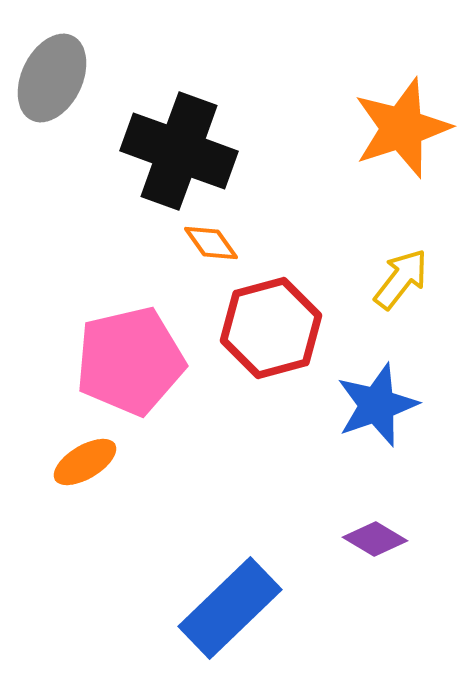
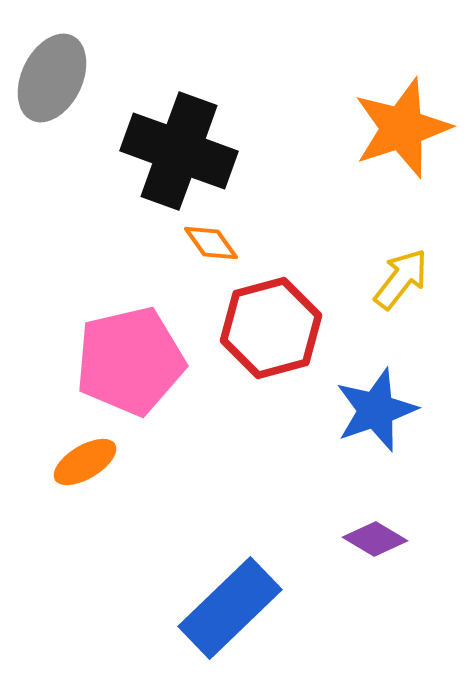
blue star: moved 1 px left, 5 px down
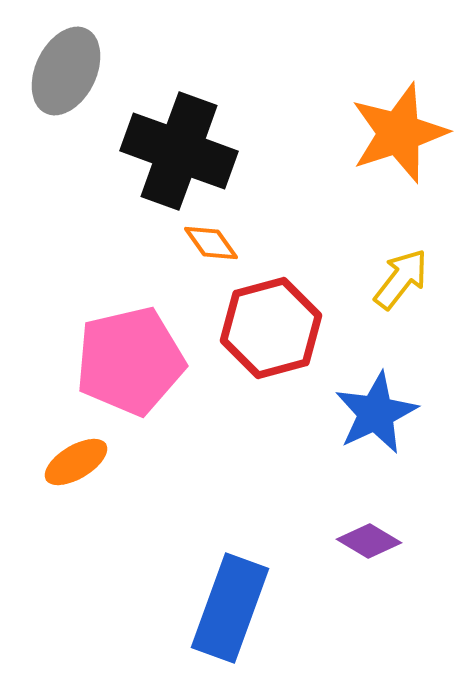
gray ellipse: moved 14 px right, 7 px up
orange star: moved 3 px left, 5 px down
blue star: moved 3 px down; rotated 6 degrees counterclockwise
orange ellipse: moved 9 px left
purple diamond: moved 6 px left, 2 px down
blue rectangle: rotated 26 degrees counterclockwise
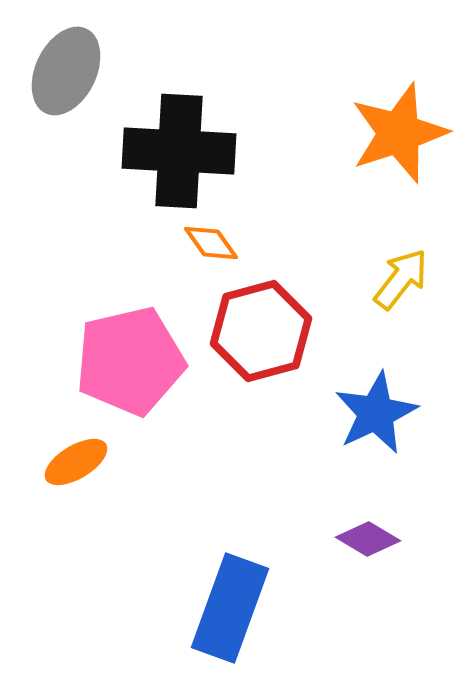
black cross: rotated 17 degrees counterclockwise
red hexagon: moved 10 px left, 3 px down
purple diamond: moved 1 px left, 2 px up
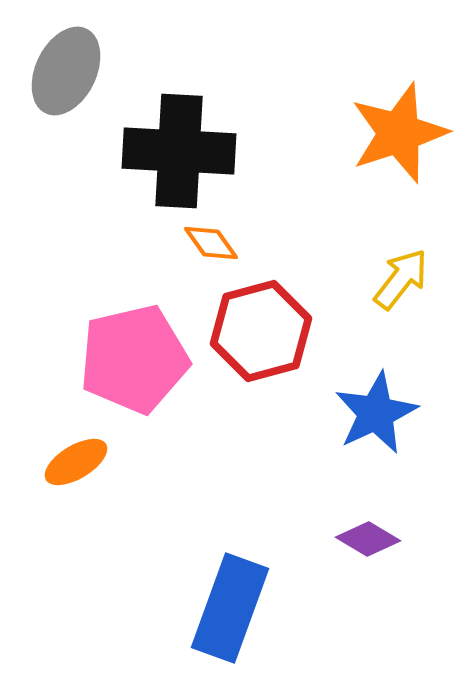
pink pentagon: moved 4 px right, 2 px up
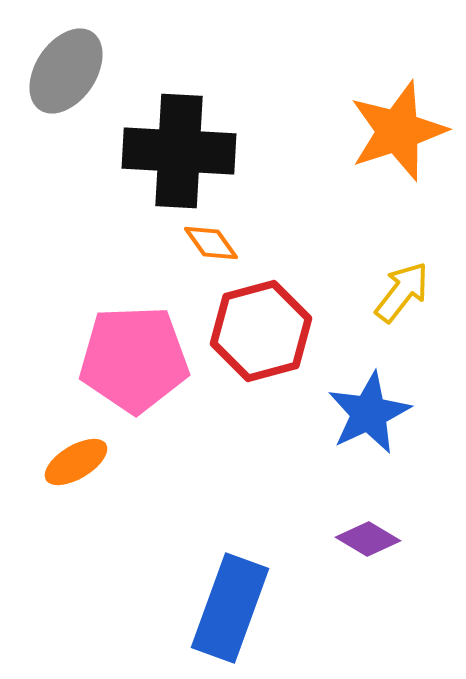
gray ellipse: rotated 8 degrees clockwise
orange star: moved 1 px left, 2 px up
yellow arrow: moved 1 px right, 13 px down
pink pentagon: rotated 11 degrees clockwise
blue star: moved 7 px left
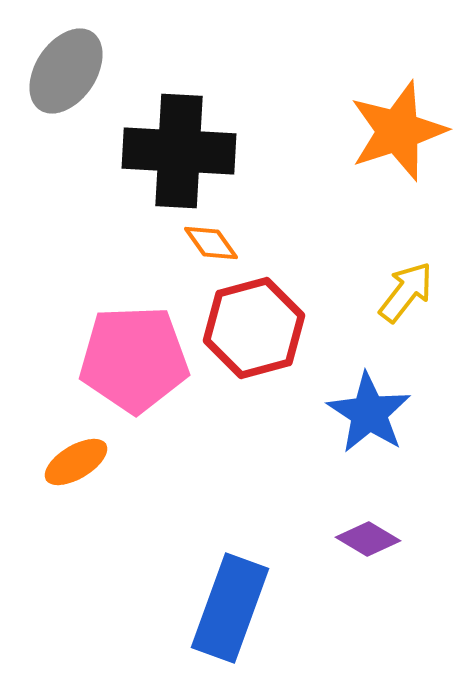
yellow arrow: moved 4 px right
red hexagon: moved 7 px left, 3 px up
blue star: rotated 14 degrees counterclockwise
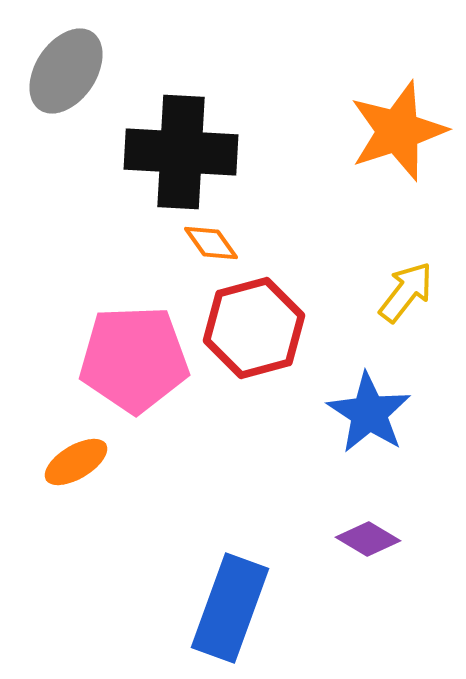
black cross: moved 2 px right, 1 px down
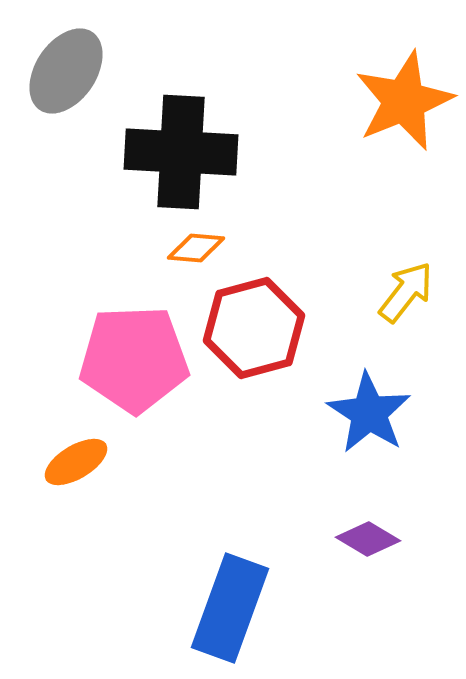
orange star: moved 6 px right, 30 px up; rotated 4 degrees counterclockwise
orange diamond: moved 15 px left, 5 px down; rotated 50 degrees counterclockwise
